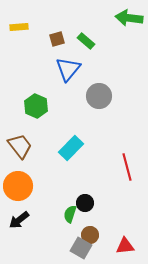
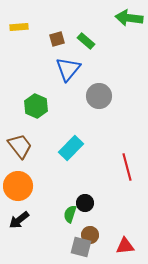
gray square: moved 1 px up; rotated 15 degrees counterclockwise
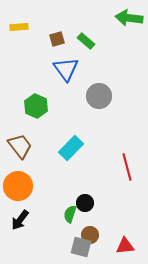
blue triangle: moved 2 px left; rotated 16 degrees counterclockwise
black arrow: moved 1 px right; rotated 15 degrees counterclockwise
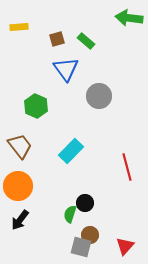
cyan rectangle: moved 3 px down
red triangle: rotated 42 degrees counterclockwise
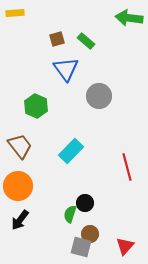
yellow rectangle: moved 4 px left, 14 px up
brown circle: moved 1 px up
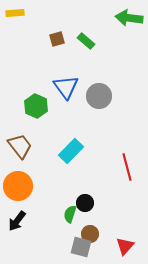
blue triangle: moved 18 px down
black arrow: moved 3 px left, 1 px down
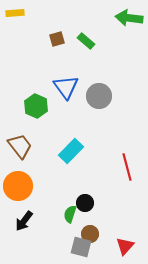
black arrow: moved 7 px right
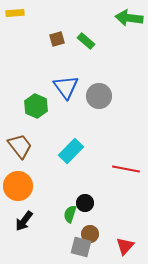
red line: moved 1 px left, 2 px down; rotated 64 degrees counterclockwise
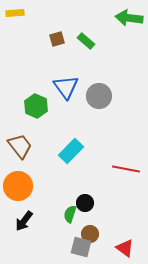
red triangle: moved 2 px down; rotated 36 degrees counterclockwise
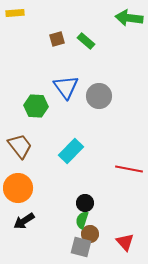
green hexagon: rotated 20 degrees counterclockwise
red line: moved 3 px right
orange circle: moved 2 px down
green semicircle: moved 12 px right, 6 px down
black arrow: rotated 20 degrees clockwise
red triangle: moved 6 px up; rotated 12 degrees clockwise
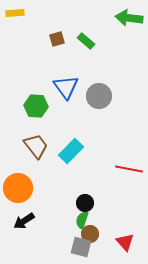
brown trapezoid: moved 16 px right
